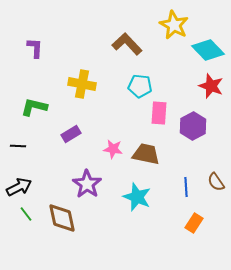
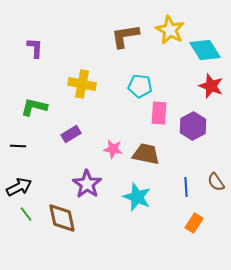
yellow star: moved 4 px left, 5 px down
brown L-shape: moved 2 px left, 8 px up; rotated 56 degrees counterclockwise
cyan diamond: moved 3 px left; rotated 12 degrees clockwise
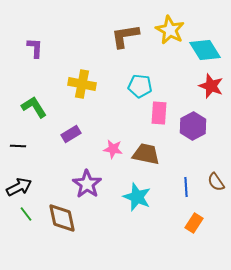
green L-shape: rotated 44 degrees clockwise
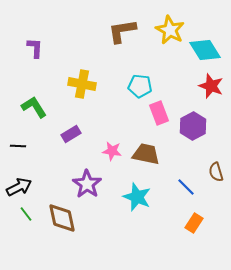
brown L-shape: moved 3 px left, 5 px up
pink rectangle: rotated 25 degrees counterclockwise
pink star: moved 1 px left, 2 px down
brown semicircle: moved 10 px up; rotated 18 degrees clockwise
blue line: rotated 42 degrees counterclockwise
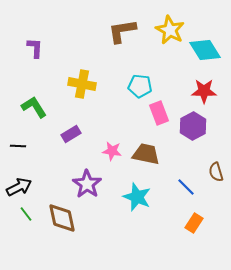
red star: moved 7 px left, 5 px down; rotated 20 degrees counterclockwise
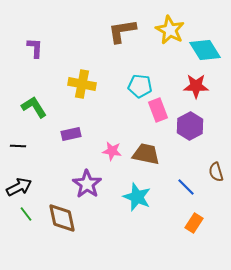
red star: moved 8 px left, 5 px up
pink rectangle: moved 1 px left, 3 px up
purple hexagon: moved 3 px left
purple rectangle: rotated 18 degrees clockwise
